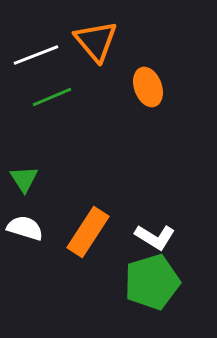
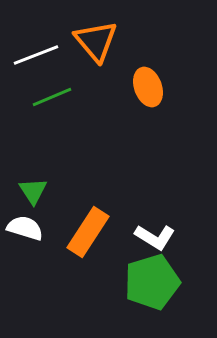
green triangle: moved 9 px right, 12 px down
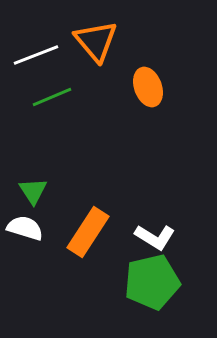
green pentagon: rotated 4 degrees clockwise
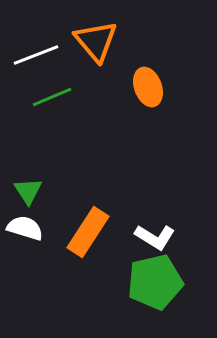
green triangle: moved 5 px left
green pentagon: moved 3 px right
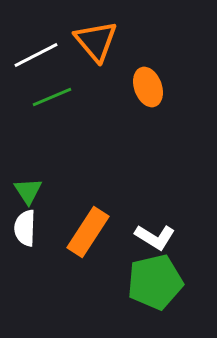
white line: rotated 6 degrees counterclockwise
white semicircle: rotated 105 degrees counterclockwise
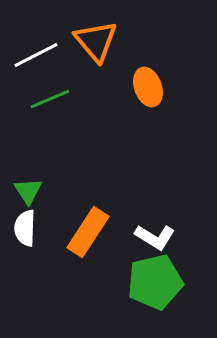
green line: moved 2 px left, 2 px down
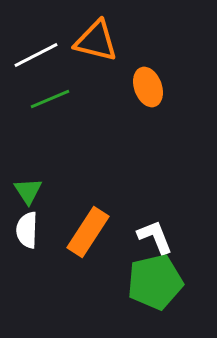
orange triangle: rotated 36 degrees counterclockwise
white semicircle: moved 2 px right, 2 px down
white L-shape: rotated 144 degrees counterclockwise
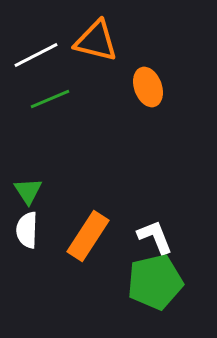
orange rectangle: moved 4 px down
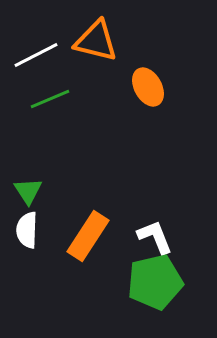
orange ellipse: rotated 9 degrees counterclockwise
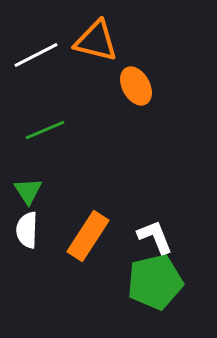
orange ellipse: moved 12 px left, 1 px up
green line: moved 5 px left, 31 px down
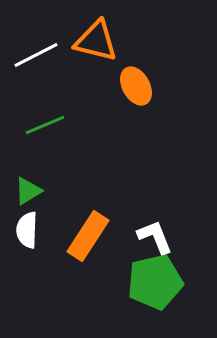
green line: moved 5 px up
green triangle: rotated 32 degrees clockwise
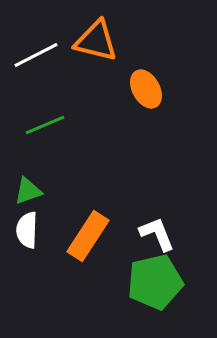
orange ellipse: moved 10 px right, 3 px down
green triangle: rotated 12 degrees clockwise
white L-shape: moved 2 px right, 3 px up
